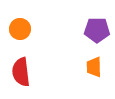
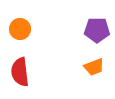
orange trapezoid: rotated 110 degrees counterclockwise
red semicircle: moved 1 px left
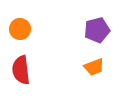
purple pentagon: rotated 15 degrees counterclockwise
red semicircle: moved 1 px right, 2 px up
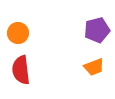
orange circle: moved 2 px left, 4 px down
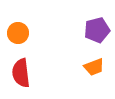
red semicircle: moved 3 px down
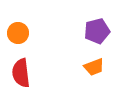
purple pentagon: moved 1 px down
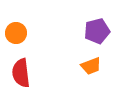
orange circle: moved 2 px left
orange trapezoid: moved 3 px left, 1 px up
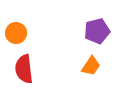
orange trapezoid: rotated 35 degrees counterclockwise
red semicircle: moved 3 px right, 4 px up
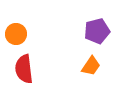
orange circle: moved 1 px down
